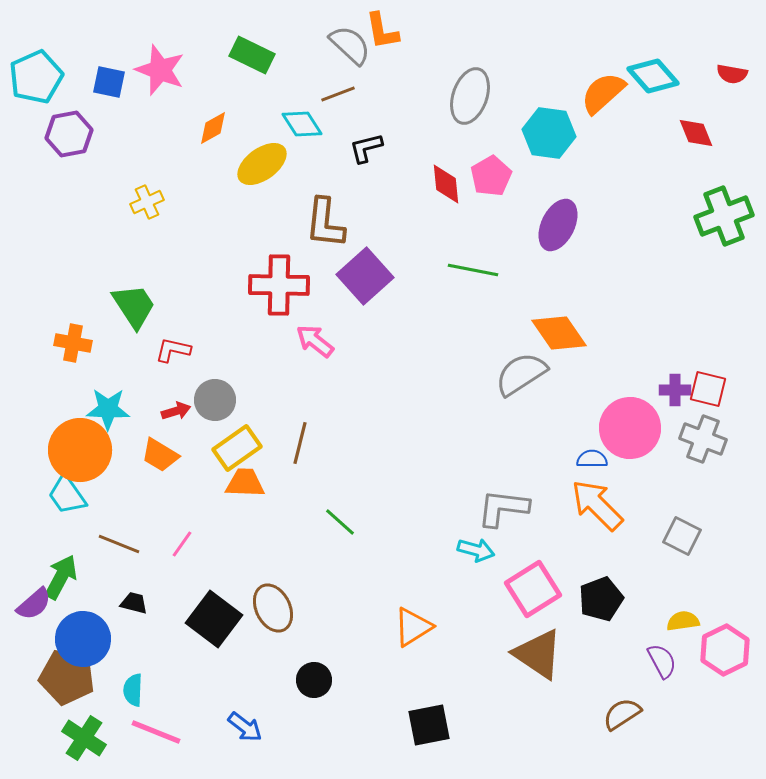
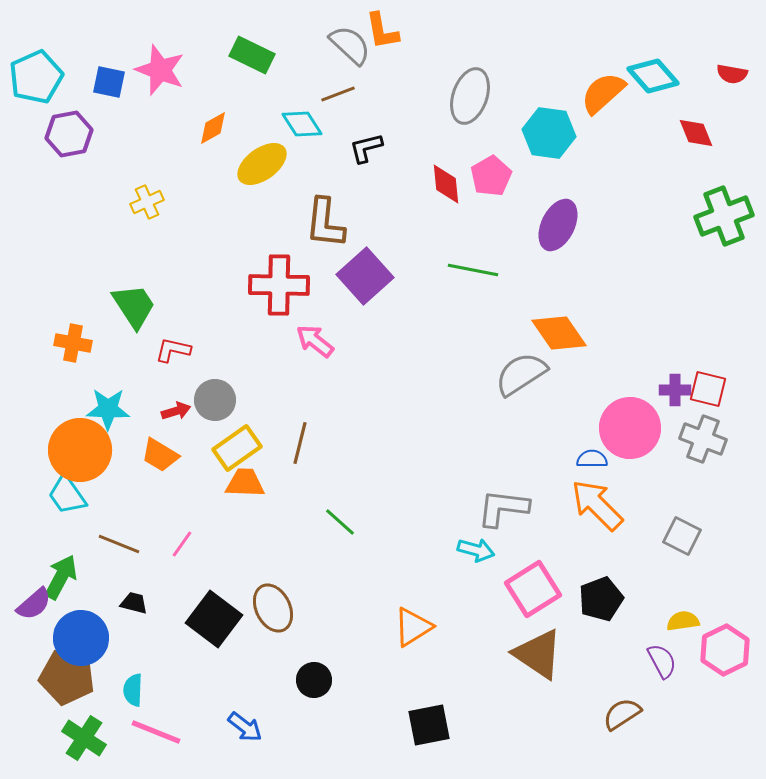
blue circle at (83, 639): moved 2 px left, 1 px up
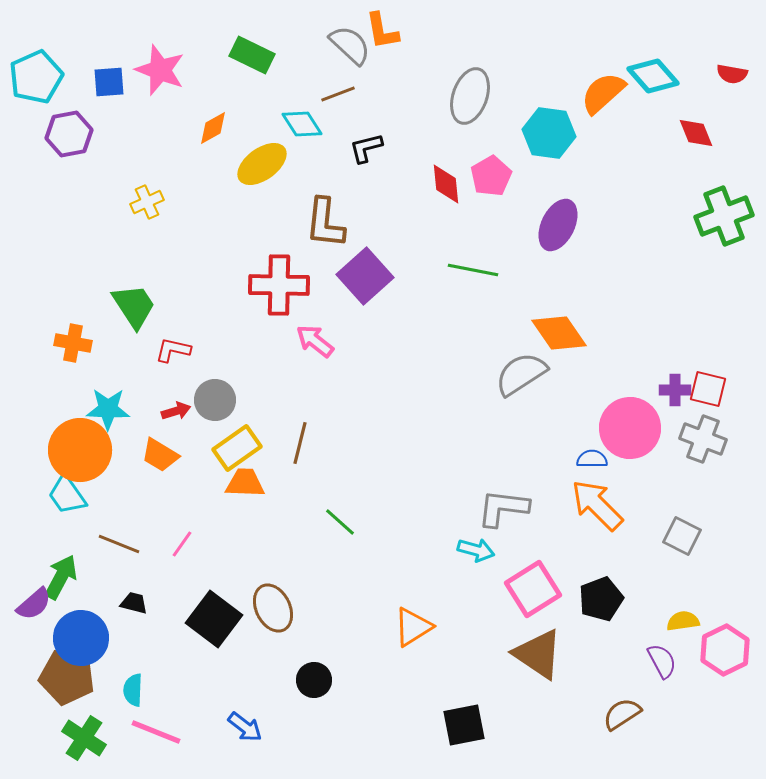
blue square at (109, 82): rotated 16 degrees counterclockwise
black square at (429, 725): moved 35 px right
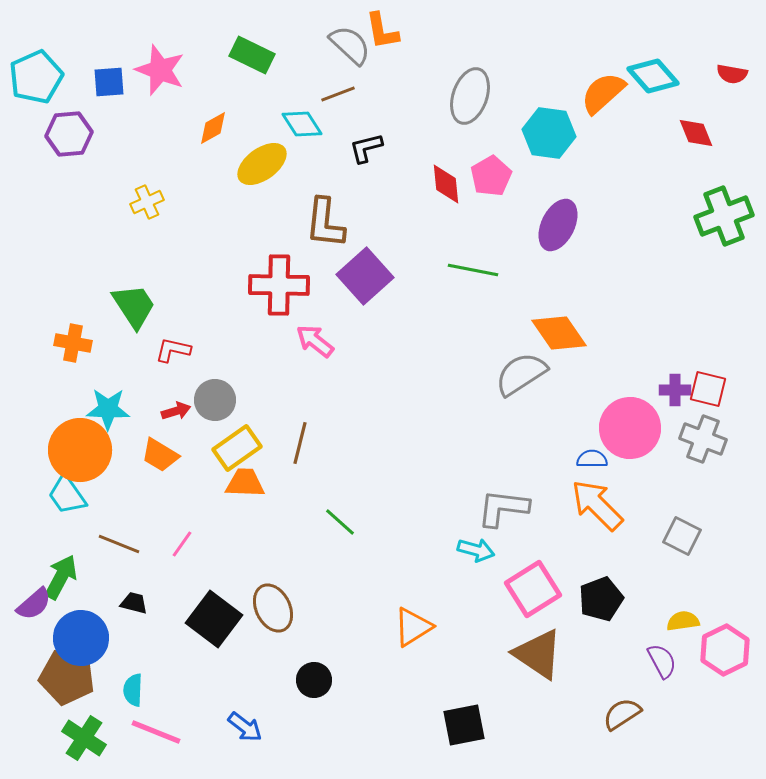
purple hexagon at (69, 134): rotated 6 degrees clockwise
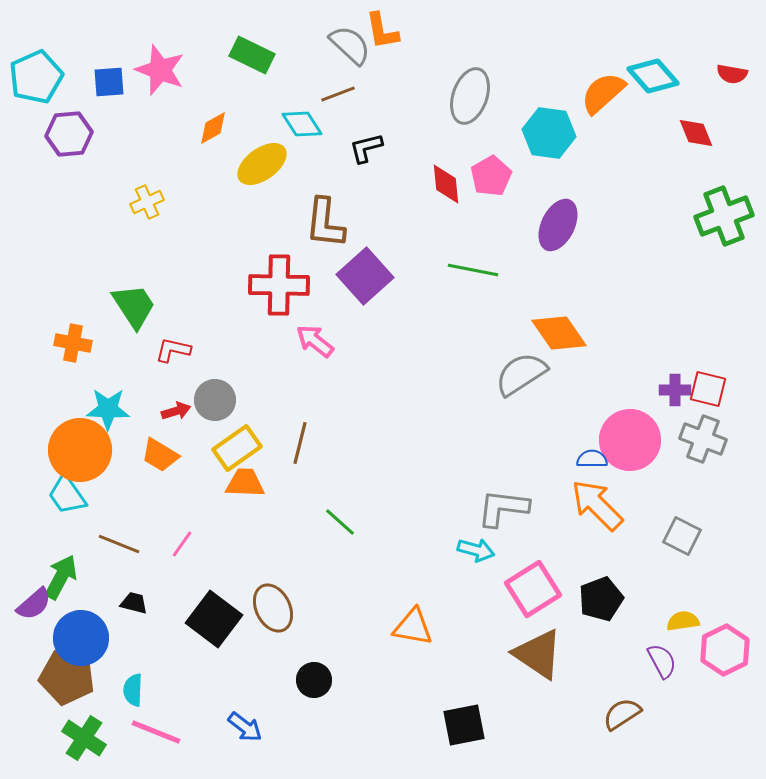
pink circle at (630, 428): moved 12 px down
orange triangle at (413, 627): rotated 42 degrees clockwise
